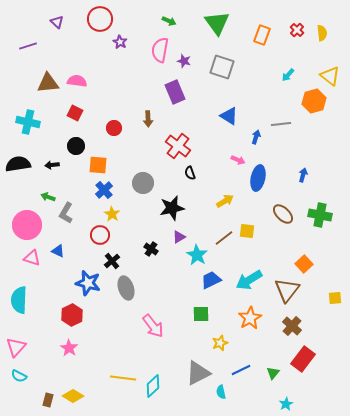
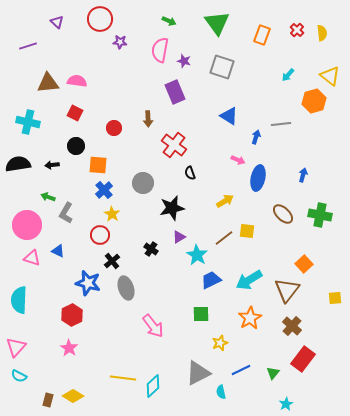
purple star at (120, 42): rotated 24 degrees counterclockwise
red cross at (178, 146): moved 4 px left, 1 px up
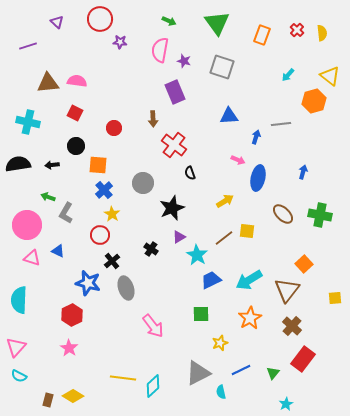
blue triangle at (229, 116): rotated 36 degrees counterclockwise
brown arrow at (148, 119): moved 5 px right
blue arrow at (303, 175): moved 3 px up
black star at (172, 208): rotated 10 degrees counterclockwise
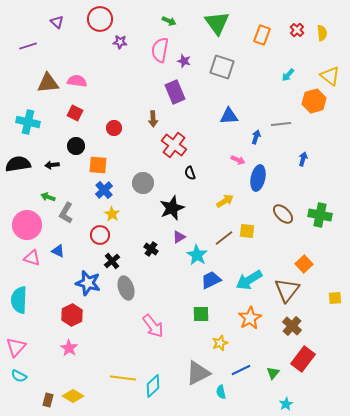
blue arrow at (303, 172): moved 13 px up
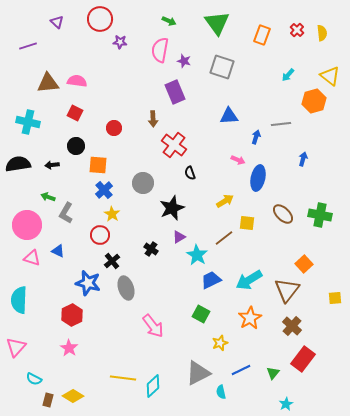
yellow square at (247, 231): moved 8 px up
green square at (201, 314): rotated 30 degrees clockwise
cyan semicircle at (19, 376): moved 15 px right, 3 px down
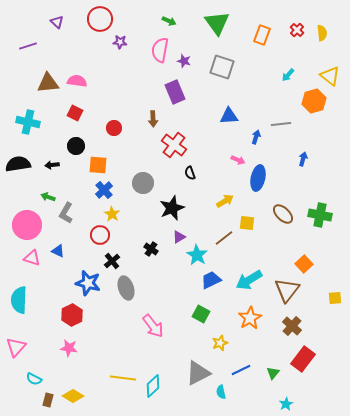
pink star at (69, 348): rotated 24 degrees counterclockwise
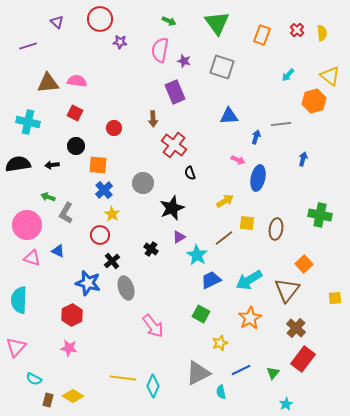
brown ellipse at (283, 214): moved 7 px left, 15 px down; rotated 55 degrees clockwise
brown cross at (292, 326): moved 4 px right, 2 px down
cyan diamond at (153, 386): rotated 25 degrees counterclockwise
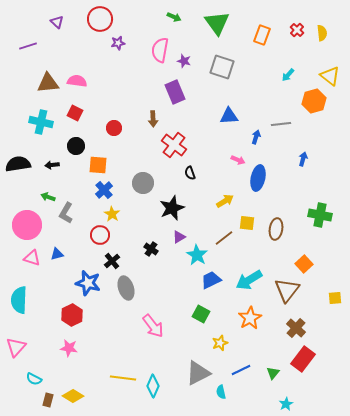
green arrow at (169, 21): moved 5 px right, 4 px up
purple star at (120, 42): moved 2 px left, 1 px down; rotated 16 degrees counterclockwise
cyan cross at (28, 122): moved 13 px right
blue triangle at (58, 251): moved 1 px left, 3 px down; rotated 40 degrees counterclockwise
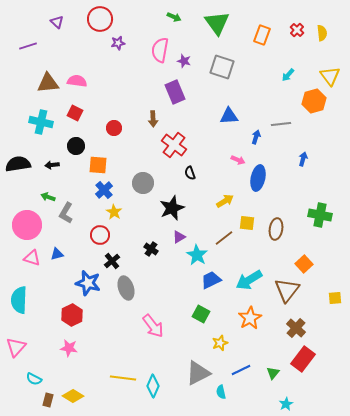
yellow triangle at (330, 76): rotated 15 degrees clockwise
yellow star at (112, 214): moved 2 px right, 2 px up
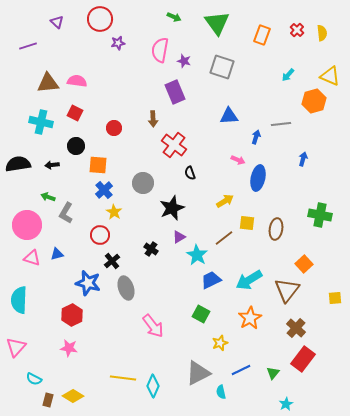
yellow triangle at (330, 76): rotated 30 degrees counterclockwise
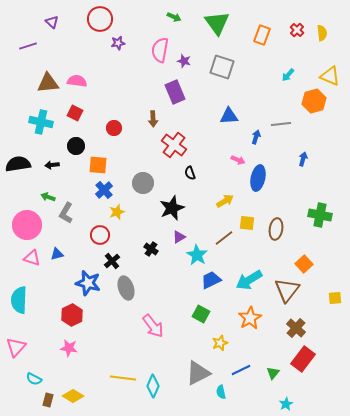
purple triangle at (57, 22): moved 5 px left
yellow star at (114, 212): moved 3 px right; rotated 21 degrees clockwise
